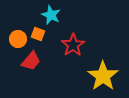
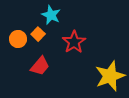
orange square: rotated 24 degrees clockwise
red star: moved 1 px right, 3 px up
red trapezoid: moved 9 px right, 5 px down
yellow star: moved 7 px right; rotated 16 degrees clockwise
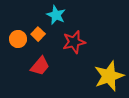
cyan star: moved 5 px right
red star: rotated 20 degrees clockwise
yellow star: moved 1 px left
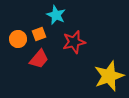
orange square: moved 1 px right; rotated 24 degrees clockwise
red trapezoid: moved 1 px left, 7 px up
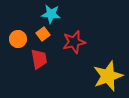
cyan star: moved 5 px left, 1 px up; rotated 18 degrees counterclockwise
orange square: moved 4 px right; rotated 16 degrees counterclockwise
red trapezoid: rotated 50 degrees counterclockwise
yellow star: moved 1 px left
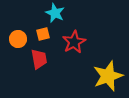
cyan star: moved 4 px right, 1 px up; rotated 18 degrees clockwise
orange square: rotated 24 degrees clockwise
red star: rotated 15 degrees counterclockwise
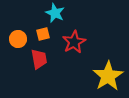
yellow star: rotated 12 degrees counterclockwise
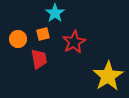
cyan star: rotated 12 degrees clockwise
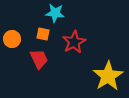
cyan star: rotated 30 degrees counterclockwise
orange square: rotated 24 degrees clockwise
orange circle: moved 6 px left
red trapezoid: rotated 15 degrees counterclockwise
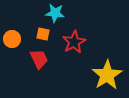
yellow star: moved 1 px left, 1 px up
